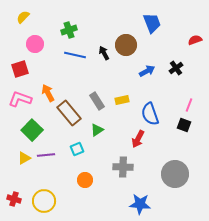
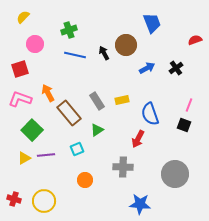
blue arrow: moved 3 px up
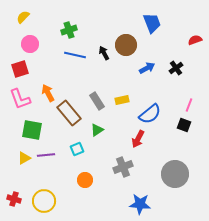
pink circle: moved 5 px left
pink L-shape: rotated 130 degrees counterclockwise
blue semicircle: rotated 110 degrees counterclockwise
green square: rotated 35 degrees counterclockwise
gray cross: rotated 24 degrees counterclockwise
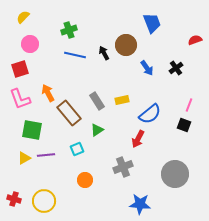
blue arrow: rotated 84 degrees clockwise
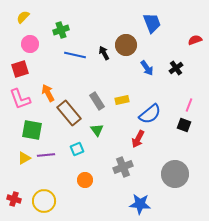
green cross: moved 8 px left
green triangle: rotated 32 degrees counterclockwise
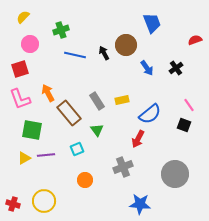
pink line: rotated 56 degrees counterclockwise
red cross: moved 1 px left, 5 px down
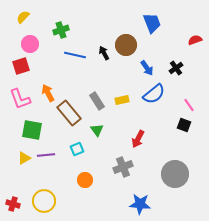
red square: moved 1 px right, 3 px up
blue semicircle: moved 4 px right, 20 px up
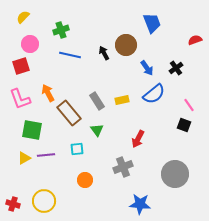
blue line: moved 5 px left
cyan square: rotated 16 degrees clockwise
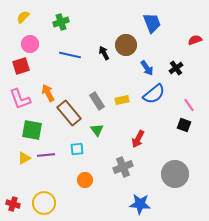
green cross: moved 8 px up
yellow circle: moved 2 px down
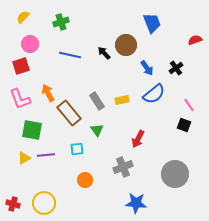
black arrow: rotated 16 degrees counterclockwise
blue star: moved 4 px left, 1 px up
